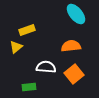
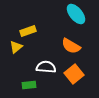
yellow rectangle: moved 1 px right, 1 px down
orange semicircle: rotated 144 degrees counterclockwise
green rectangle: moved 2 px up
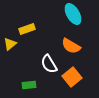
cyan ellipse: moved 3 px left; rotated 10 degrees clockwise
yellow rectangle: moved 1 px left, 2 px up
yellow triangle: moved 6 px left, 3 px up
white semicircle: moved 3 px right, 3 px up; rotated 126 degrees counterclockwise
orange square: moved 2 px left, 3 px down
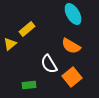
yellow rectangle: rotated 21 degrees counterclockwise
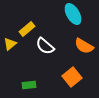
orange semicircle: moved 13 px right
white semicircle: moved 4 px left, 18 px up; rotated 18 degrees counterclockwise
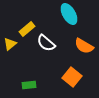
cyan ellipse: moved 4 px left
white semicircle: moved 1 px right, 3 px up
orange square: rotated 12 degrees counterclockwise
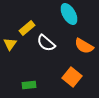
yellow rectangle: moved 1 px up
yellow triangle: rotated 16 degrees counterclockwise
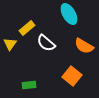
orange square: moved 1 px up
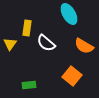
yellow rectangle: rotated 42 degrees counterclockwise
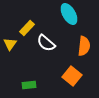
yellow rectangle: rotated 35 degrees clockwise
orange semicircle: rotated 114 degrees counterclockwise
